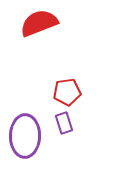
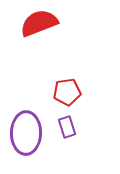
purple rectangle: moved 3 px right, 4 px down
purple ellipse: moved 1 px right, 3 px up
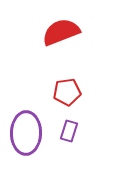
red semicircle: moved 22 px right, 9 px down
purple rectangle: moved 2 px right, 4 px down; rotated 35 degrees clockwise
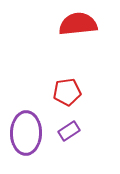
red semicircle: moved 17 px right, 8 px up; rotated 15 degrees clockwise
purple rectangle: rotated 40 degrees clockwise
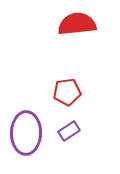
red semicircle: moved 1 px left
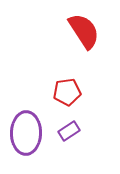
red semicircle: moved 7 px right, 7 px down; rotated 63 degrees clockwise
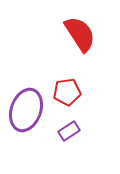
red semicircle: moved 4 px left, 3 px down
purple ellipse: moved 23 px up; rotated 18 degrees clockwise
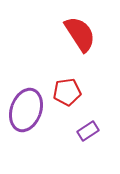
purple rectangle: moved 19 px right
